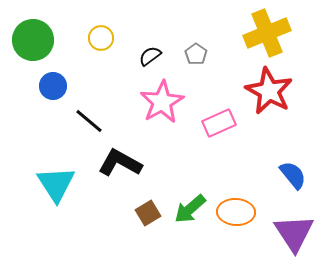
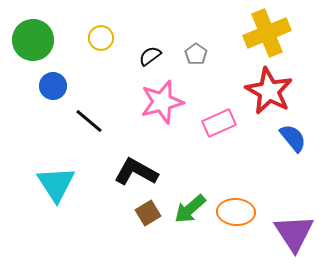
pink star: rotated 15 degrees clockwise
black L-shape: moved 16 px right, 9 px down
blue semicircle: moved 37 px up
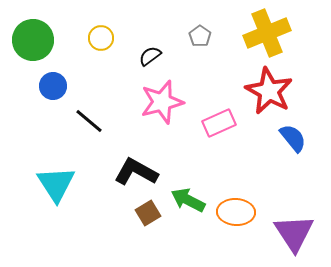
gray pentagon: moved 4 px right, 18 px up
green arrow: moved 2 px left, 9 px up; rotated 68 degrees clockwise
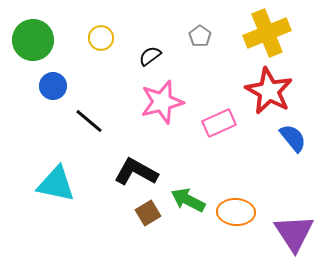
cyan triangle: rotated 45 degrees counterclockwise
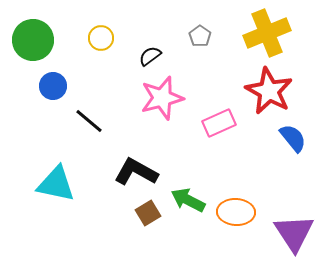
pink star: moved 4 px up
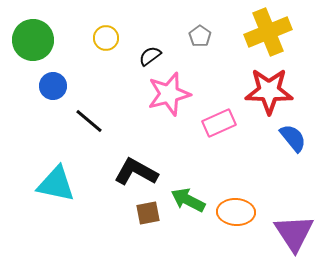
yellow cross: moved 1 px right, 1 px up
yellow circle: moved 5 px right
red star: rotated 27 degrees counterclockwise
pink star: moved 7 px right, 4 px up
brown square: rotated 20 degrees clockwise
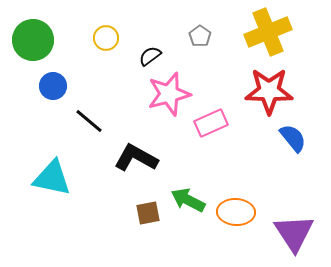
pink rectangle: moved 8 px left
black L-shape: moved 14 px up
cyan triangle: moved 4 px left, 6 px up
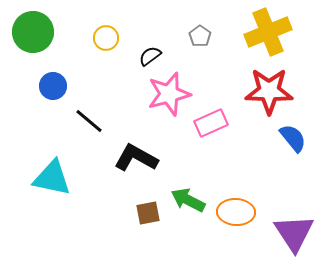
green circle: moved 8 px up
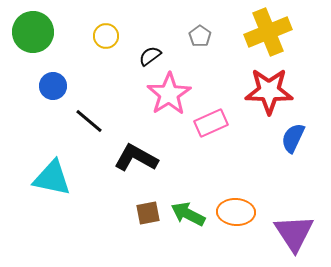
yellow circle: moved 2 px up
pink star: rotated 18 degrees counterclockwise
blue semicircle: rotated 116 degrees counterclockwise
green arrow: moved 14 px down
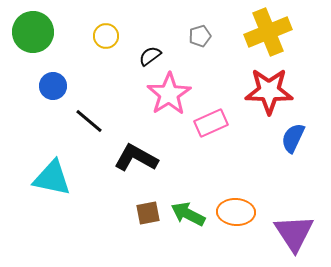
gray pentagon: rotated 20 degrees clockwise
